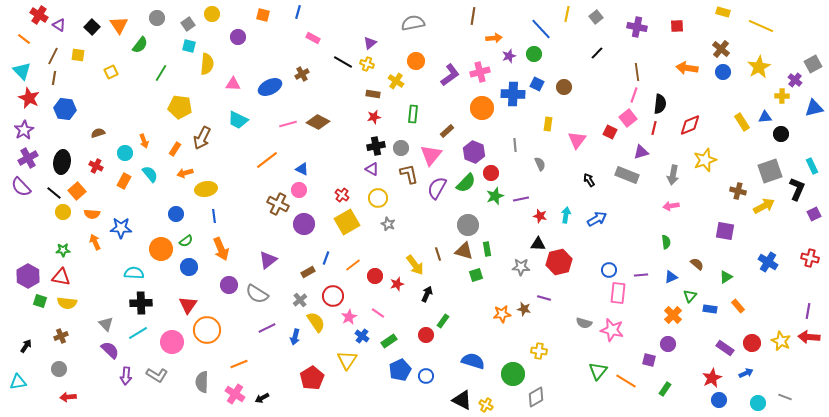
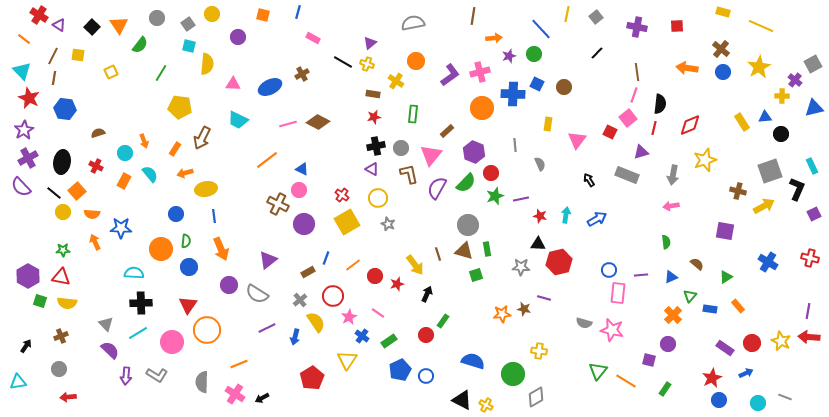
green semicircle at (186, 241): rotated 48 degrees counterclockwise
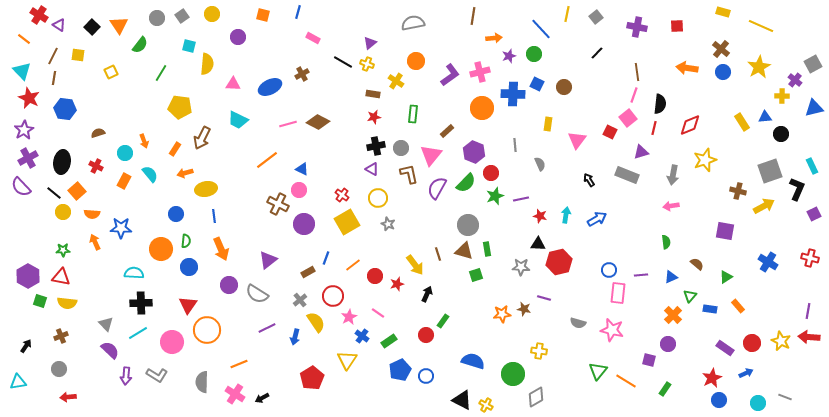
gray square at (188, 24): moved 6 px left, 8 px up
gray semicircle at (584, 323): moved 6 px left
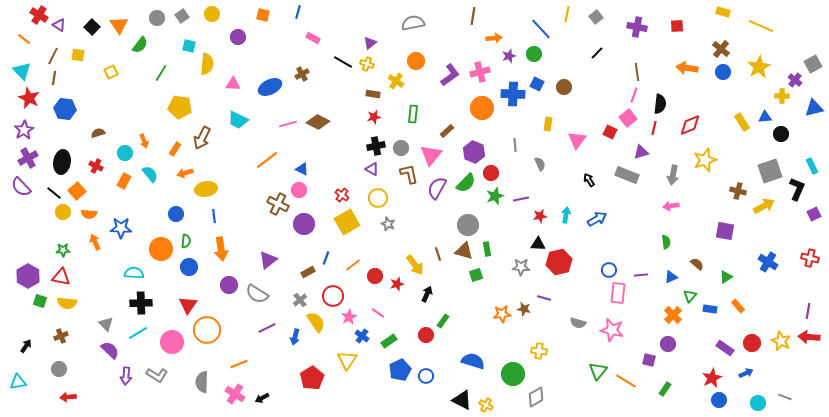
orange semicircle at (92, 214): moved 3 px left
red star at (540, 216): rotated 24 degrees counterclockwise
orange arrow at (221, 249): rotated 15 degrees clockwise
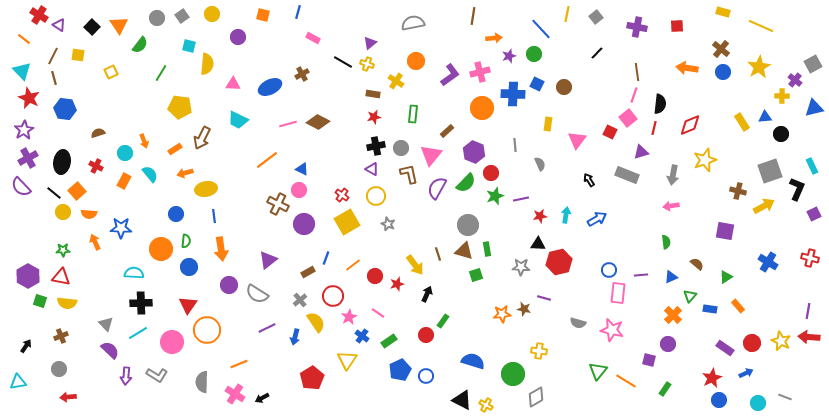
brown line at (54, 78): rotated 24 degrees counterclockwise
orange rectangle at (175, 149): rotated 24 degrees clockwise
yellow circle at (378, 198): moved 2 px left, 2 px up
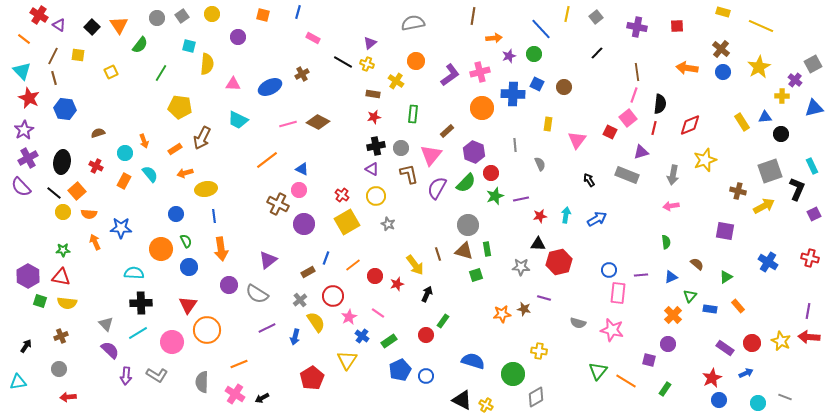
green semicircle at (186, 241): rotated 32 degrees counterclockwise
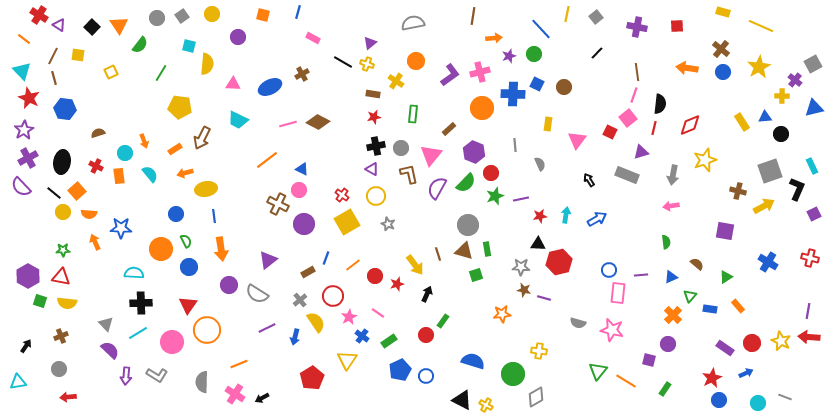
brown rectangle at (447, 131): moved 2 px right, 2 px up
orange rectangle at (124, 181): moved 5 px left, 5 px up; rotated 35 degrees counterclockwise
brown star at (524, 309): moved 19 px up
